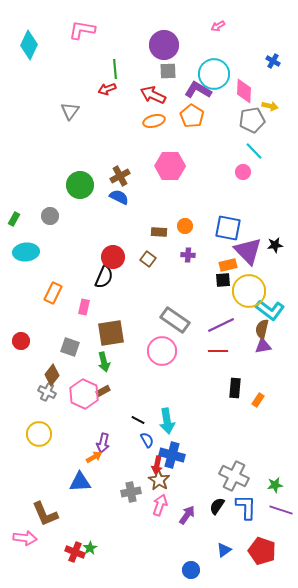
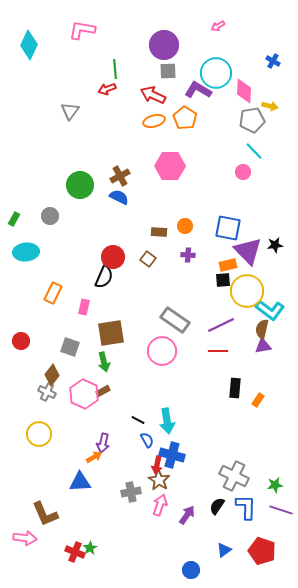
cyan circle at (214, 74): moved 2 px right, 1 px up
orange pentagon at (192, 116): moved 7 px left, 2 px down
yellow circle at (249, 291): moved 2 px left
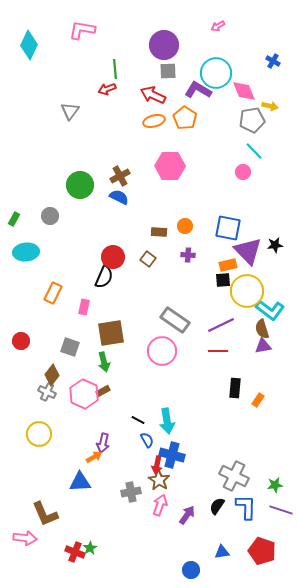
pink diamond at (244, 91): rotated 25 degrees counterclockwise
brown semicircle at (262, 329): rotated 30 degrees counterclockwise
blue triangle at (224, 550): moved 2 px left, 2 px down; rotated 28 degrees clockwise
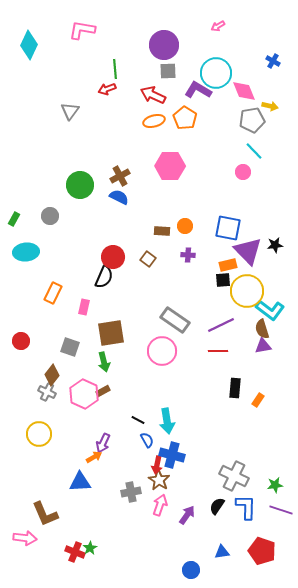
brown rectangle at (159, 232): moved 3 px right, 1 px up
purple arrow at (103, 443): rotated 12 degrees clockwise
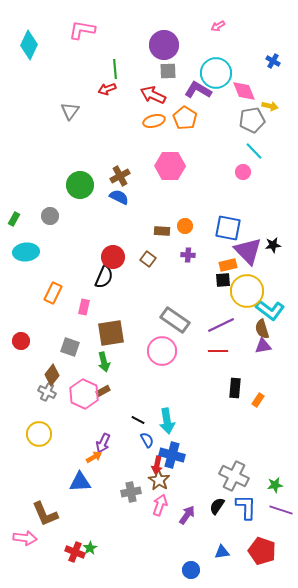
black star at (275, 245): moved 2 px left
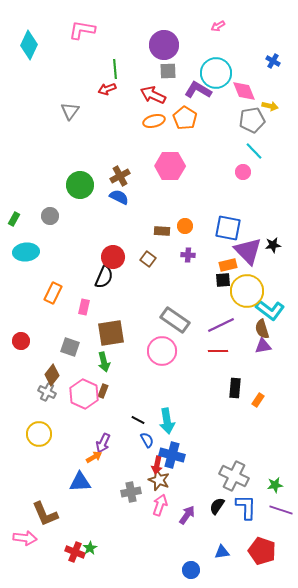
brown rectangle at (103, 391): rotated 40 degrees counterclockwise
brown star at (159, 480): rotated 10 degrees counterclockwise
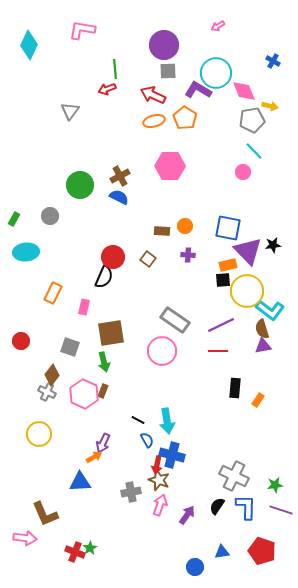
blue circle at (191, 570): moved 4 px right, 3 px up
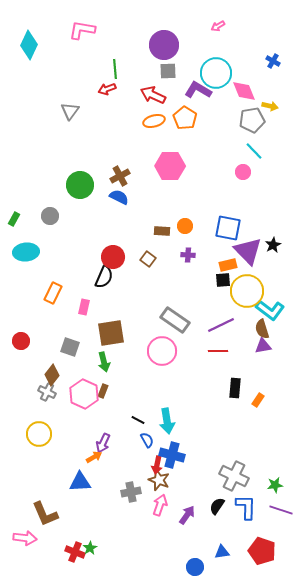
black star at (273, 245): rotated 21 degrees counterclockwise
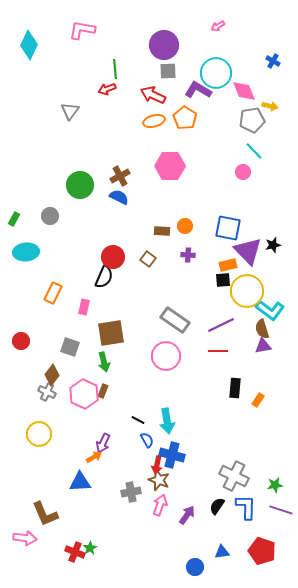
black star at (273, 245): rotated 14 degrees clockwise
pink circle at (162, 351): moved 4 px right, 5 px down
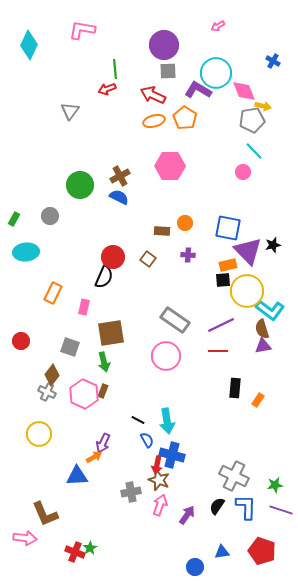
yellow arrow at (270, 106): moved 7 px left
orange circle at (185, 226): moved 3 px up
blue triangle at (80, 482): moved 3 px left, 6 px up
